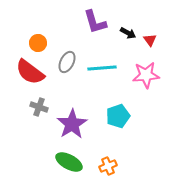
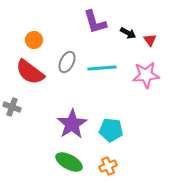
orange circle: moved 4 px left, 3 px up
gray cross: moved 27 px left
cyan pentagon: moved 7 px left, 14 px down; rotated 25 degrees clockwise
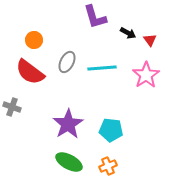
purple L-shape: moved 5 px up
pink star: rotated 28 degrees counterclockwise
purple star: moved 4 px left
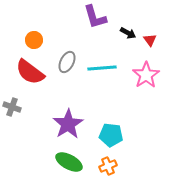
cyan pentagon: moved 5 px down
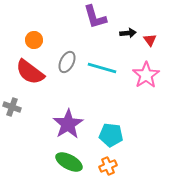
black arrow: rotated 35 degrees counterclockwise
cyan line: rotated 20 degrees clockwise
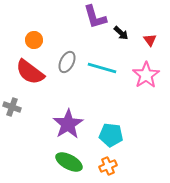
black arrow: moved 7 px left; rotated 49 degrees clockwise
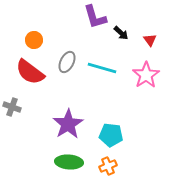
green ellipse: rotated 24 degrees counterclockwise
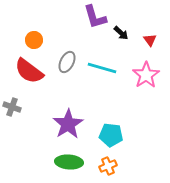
red semicircle: moved 1 px left, 1 px up
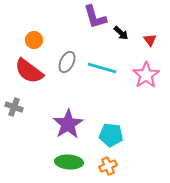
gray cross: moved 2 px right
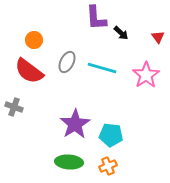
purple L-shape: moved 1 px right, 1 px down; rotated 12 degrees clockwise
red triangle: moved 8 px right, 3 px up
purple star: moved 7 px right
